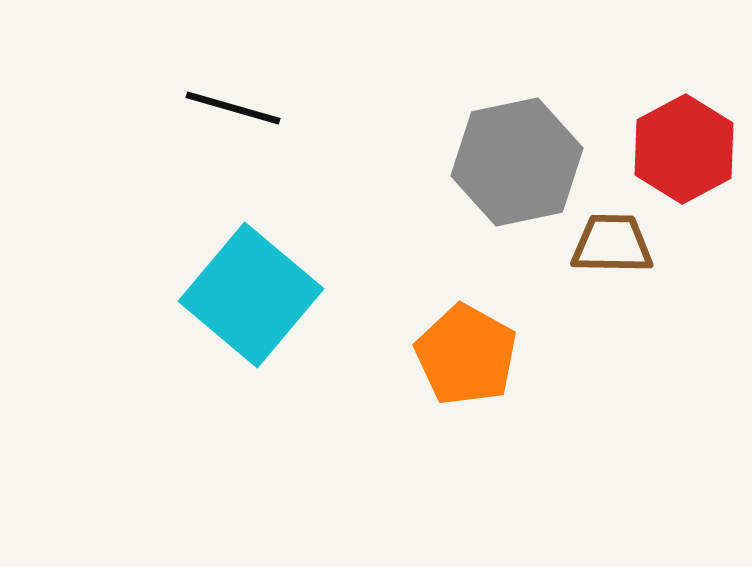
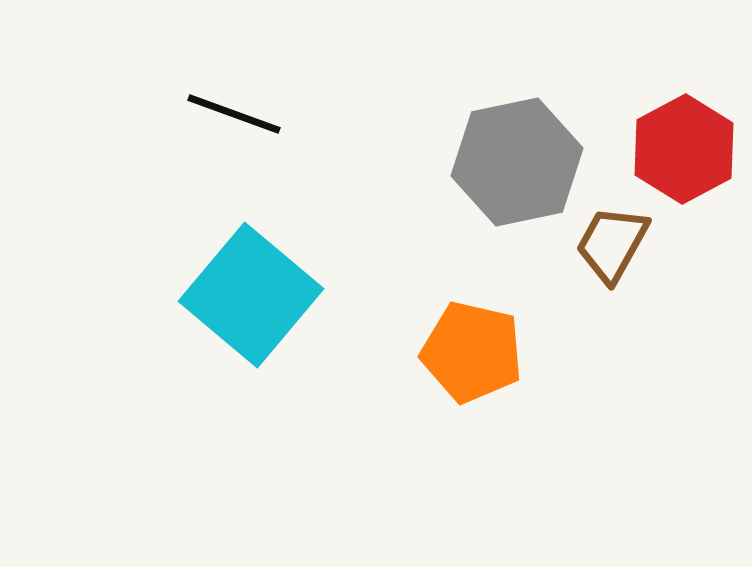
black line: moved 1 px right, 6 px down; rotated 4 degrees clockwise
brown trapezoid: rotated 62 degrees counterclockwise
orange pentagon: moved 6 px right, 3 px up; rotated 16 degrees counterclockwise
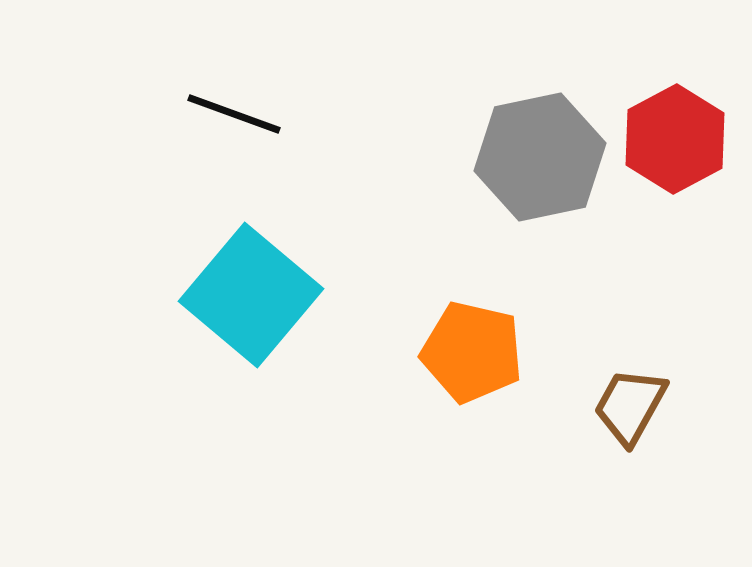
red hexagon: moved 9 px left, 10 px up
gray hexagon: moved 23 px right, 5 px up
brown trapezoid: moved 18 px right, 162 px down
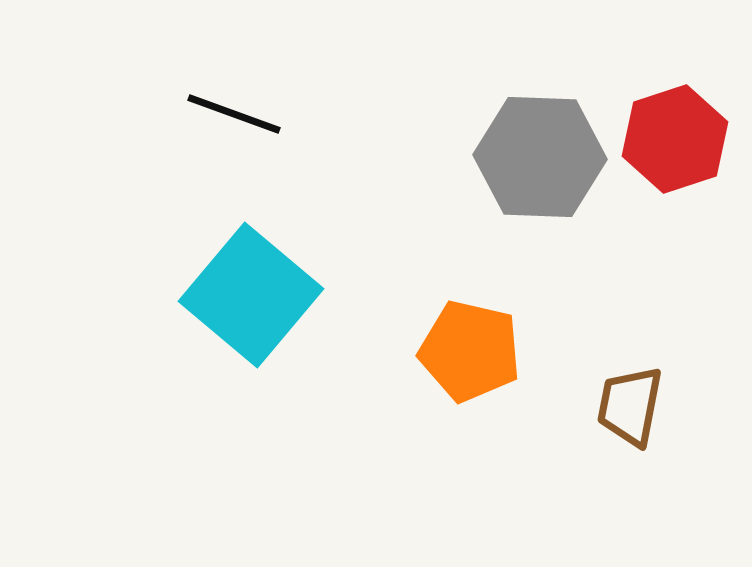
red hexagon: rotated 10 degrees clockwise
gray hexagon: rotated 14 degrees clockwise
orange pentagon: moved 2 px left, 1 px up
brown trapezoid: rotated 18 degrees counterclockwise
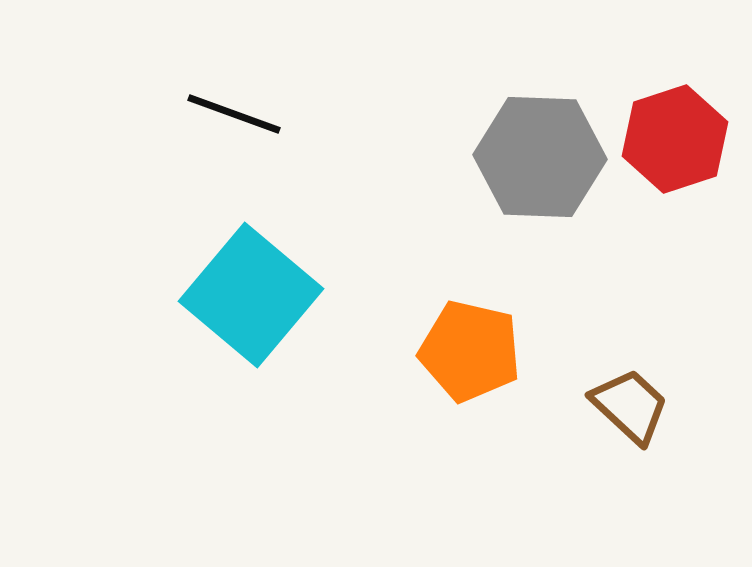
brown trapezoid: rotated 122 degrees clockwise
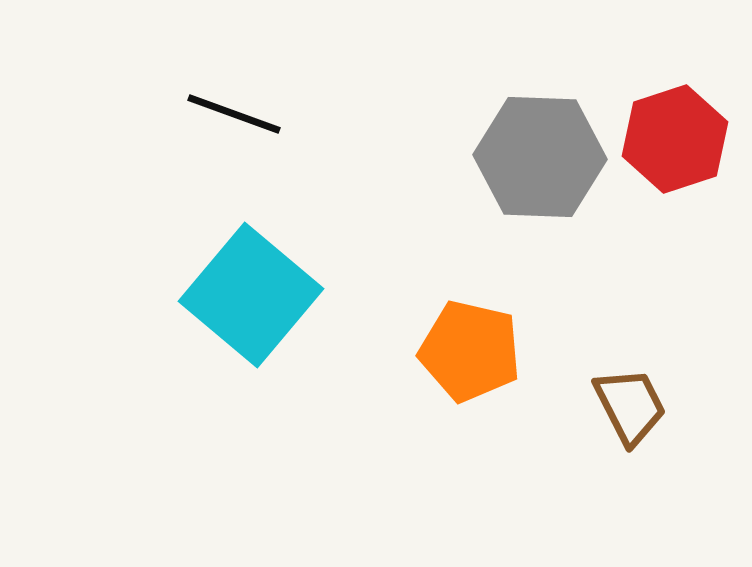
brown trapezoid: rotated 20 degrees clockwise
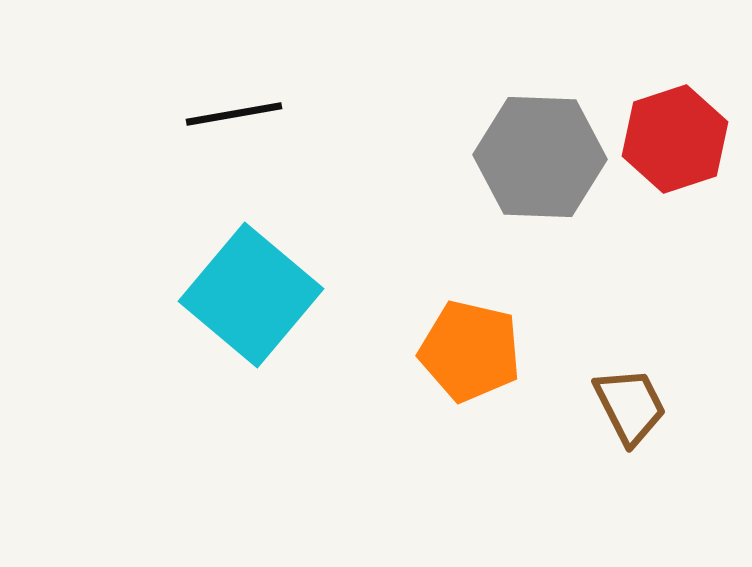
black line: rotated 30 degrees counterclockwise
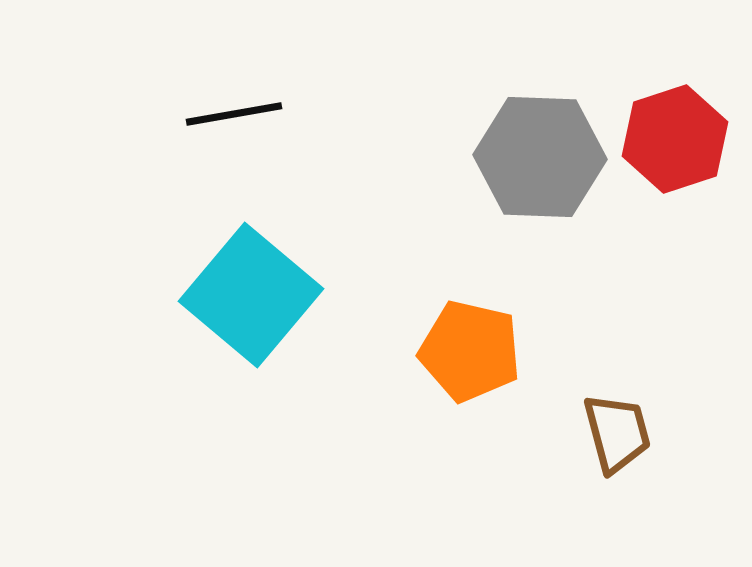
brown trapezoid: moved 13 px left, 27 px down; rotated 12 degrees clockwise
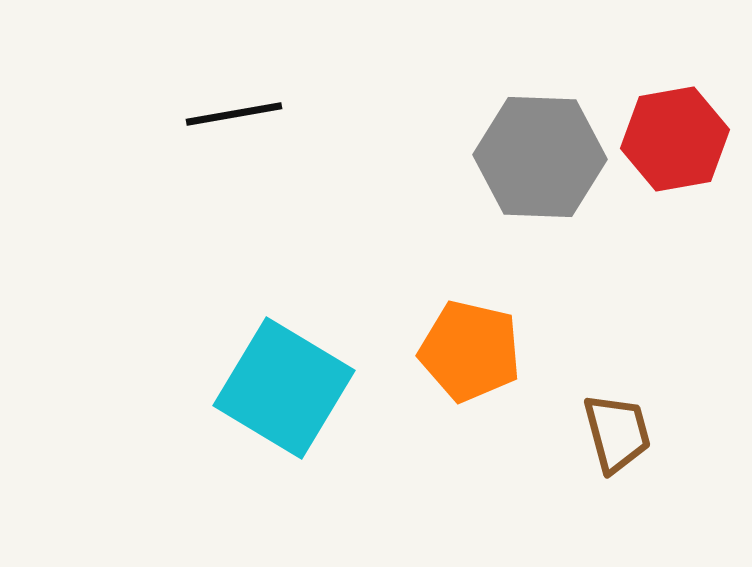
red hexagon: rotated 8 degrees clockwise
cyan square: moved 33 px right, 93 px down; rotated 9 degrees counterclockwise
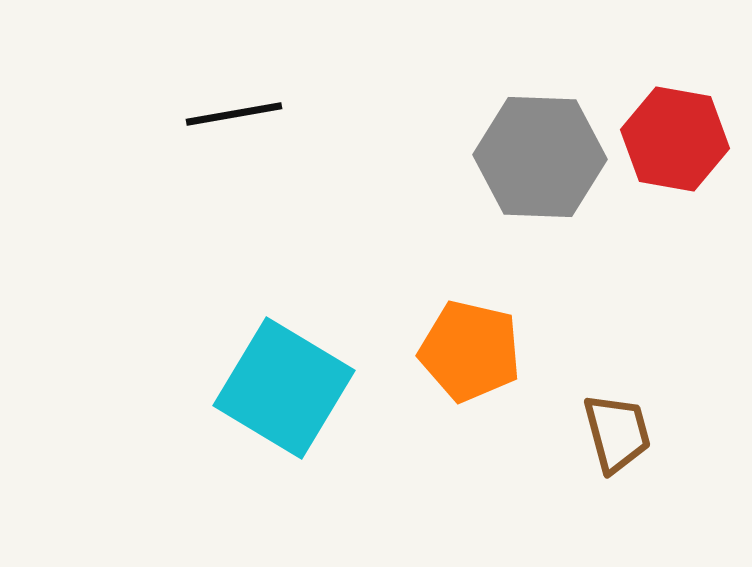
red hexagon: rotated 20 degrees clockwise
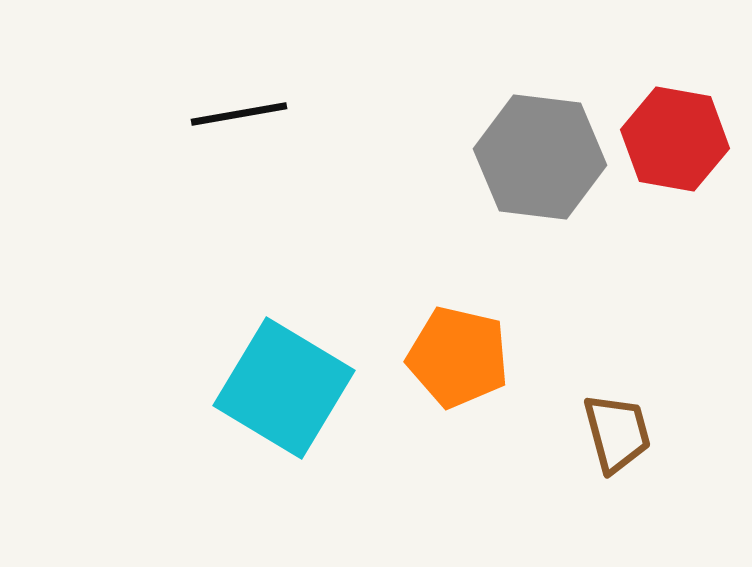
black line: moved 5 px right
gray hexagon: rotated 5 degrees clockwise
orange pentagon: moved 12 px left, 6 px down
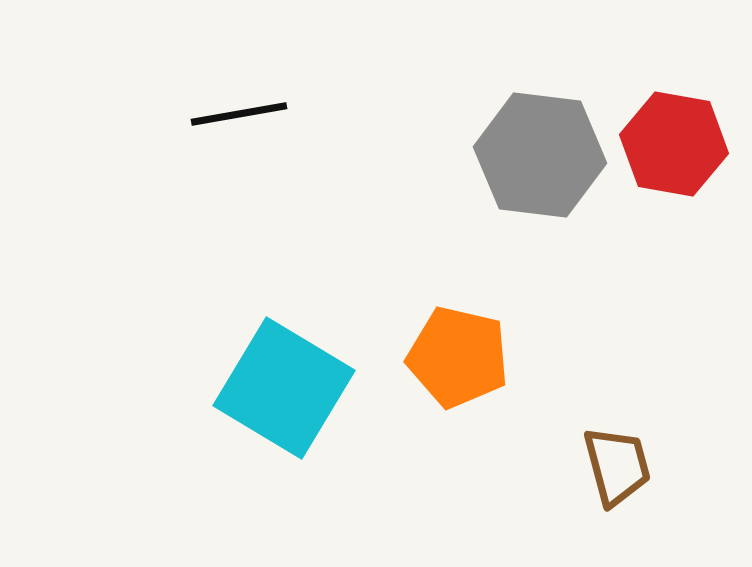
red hexagon: moved 1 px left, 5 px down
gray hexagon: moved 2 px up
brown trapezoid: moved 33 px down
